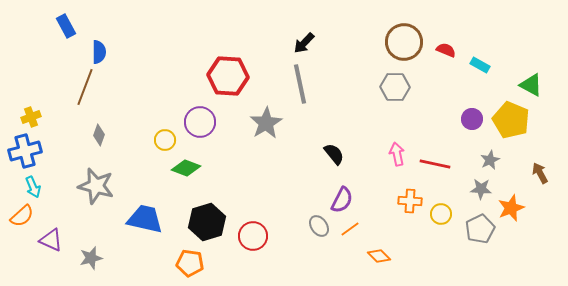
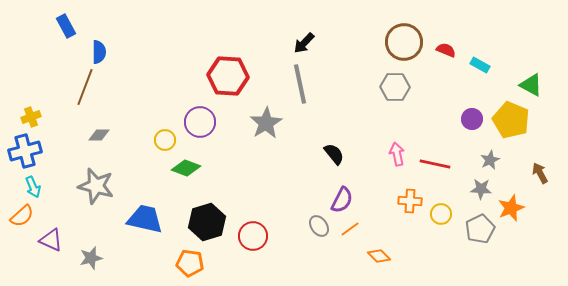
gray diamond at (99, 135): rotated 70 degrees clockwise
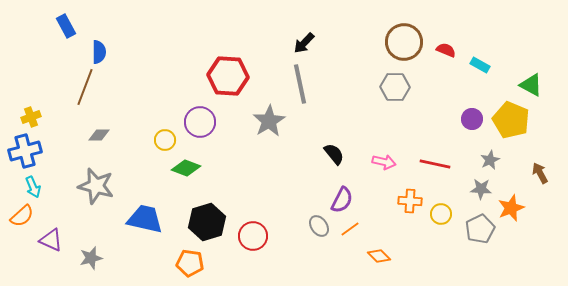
gray star at (266, 123): moved 3 px right, 2 px up
pink arrow at (397, 154): moved 13 px left, 8 px down; rotated 115 degrees clockwise
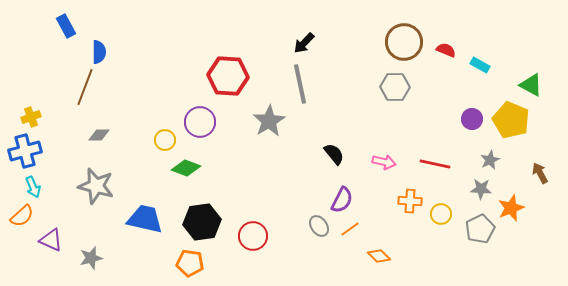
black hexagon at (207, 222): moved 5 px left; rotated 9 degrees clockwise
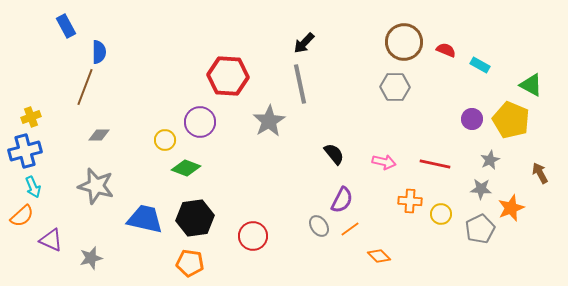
black hexagon at (202, 222): moved 7 px left, 4 px up
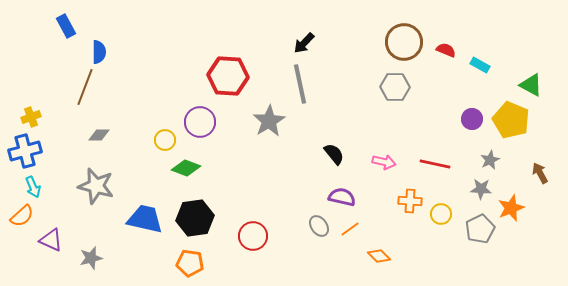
purple semicircle at (342, 200): moved 3 px up; rotated 104 degrees counterclockwise
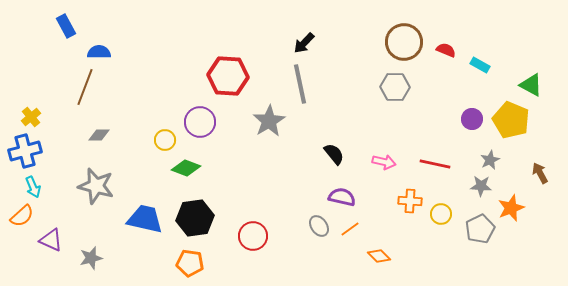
blue semicircle at (99, 52): rotated 90 degrees counterclockwise
yellow cross at (31, 117): rotated 18 degrees counterclockwise
gray star at (481, 189): moved 3 px up
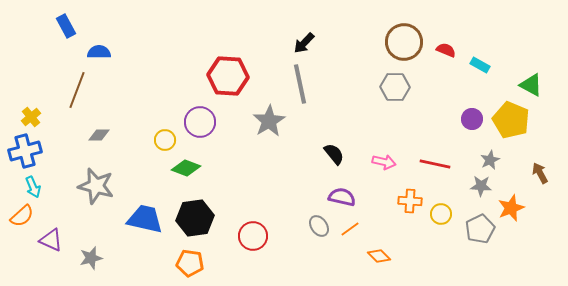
brown line at (85, 87): moved 8 px left, 3 px down
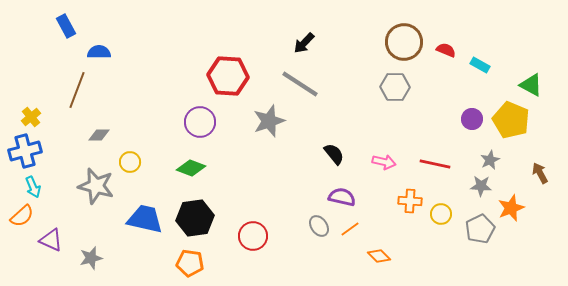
gray line at (300, 84): rotated 45 degrees counterclockwise
gray star at (269, 121): rotated 12 degrees clockwise
yellow circle at (165, 140): moved 35 px left, 22 px down
green diamond at (186, 168): moved 5 px right
